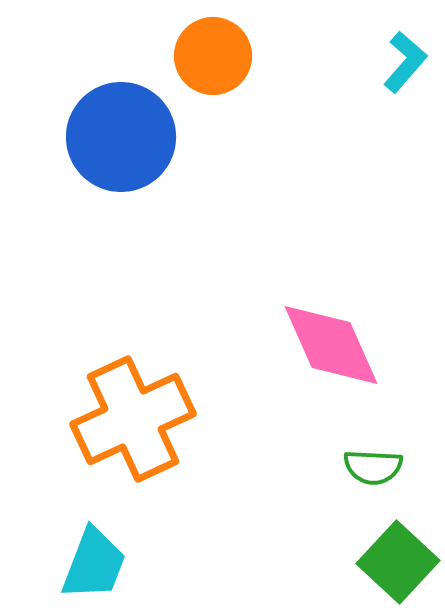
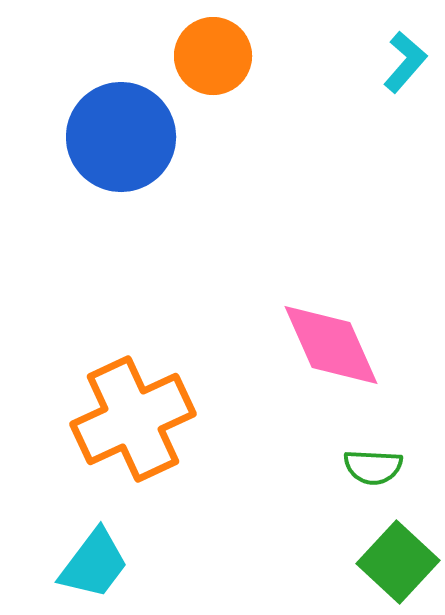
cyan trapezoid: rotated 16 degrees clockwise
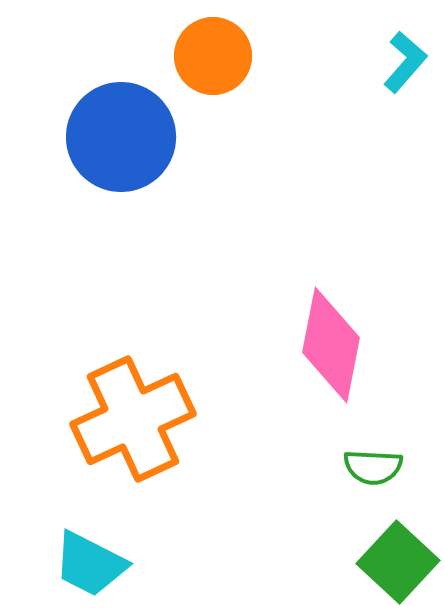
pink diamond: rotated 35 degrees clockwise
cyan trapezoid: moved 4 px left; rotated 80 degrees clockwise
